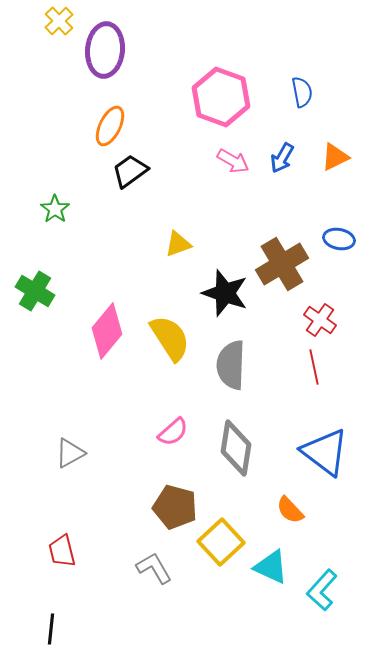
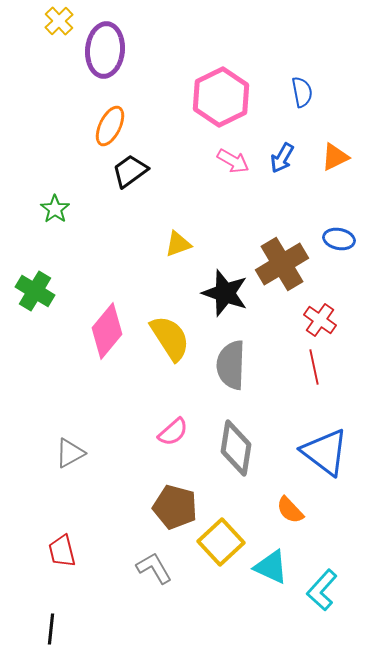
pink hexagon: rotated 14 degrees clockwise
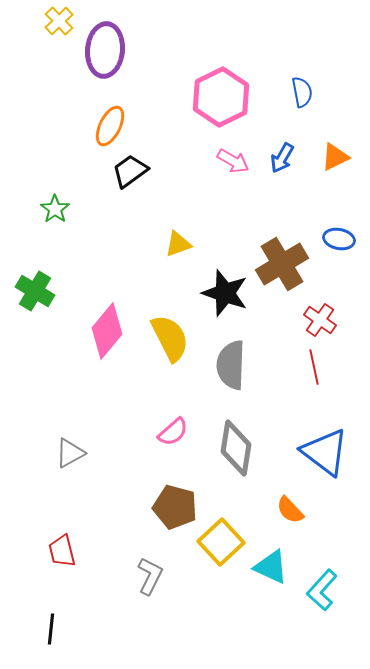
yellow semicircle: rotated 6 degrees clockwise
gray L-shape: moved 4 px left, 8 px down; rotated 57 degrees clockwise
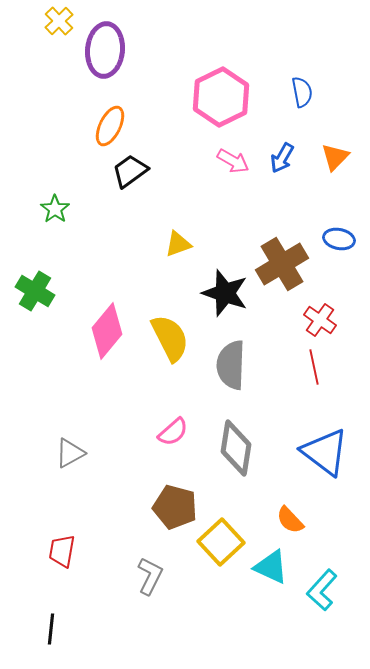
orange triangle: rotated 20 degrees counterclockwise
orange semicircle: moved 10 px down
red trapezoid: rotated 24 degrees clockwise
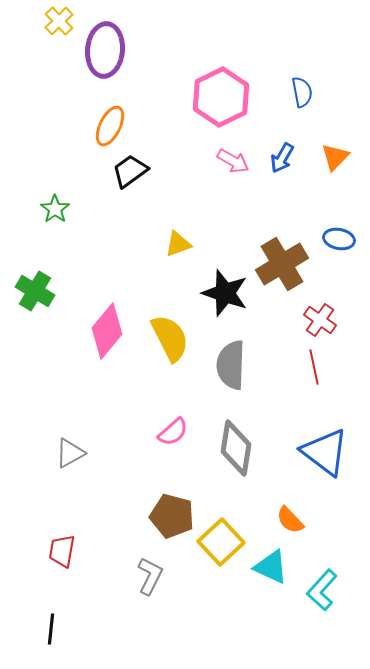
brown pentagon: moved 3 px left, 9 px down
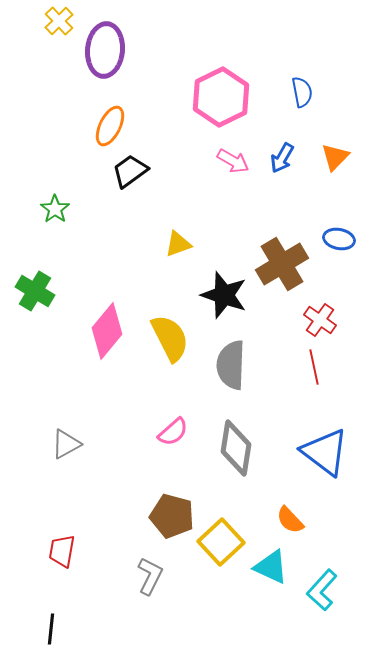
black star: moved 1 px left, 2 px down
gray triangle: moved 4 px left, 9 px up
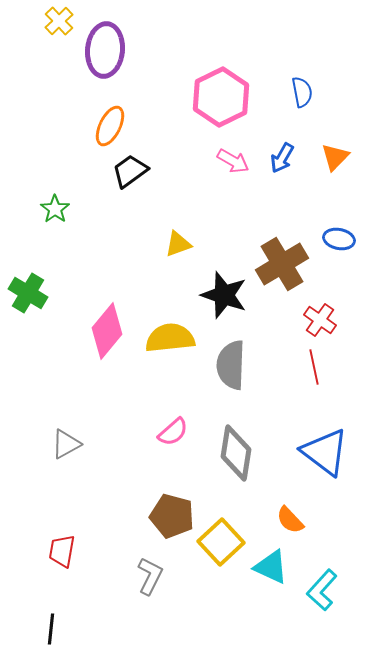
green cross: moved 7 px left, 2 px down
yellow semicircle: rotated 69 degrees counterclockwise
gray diamond: moved 5 px down
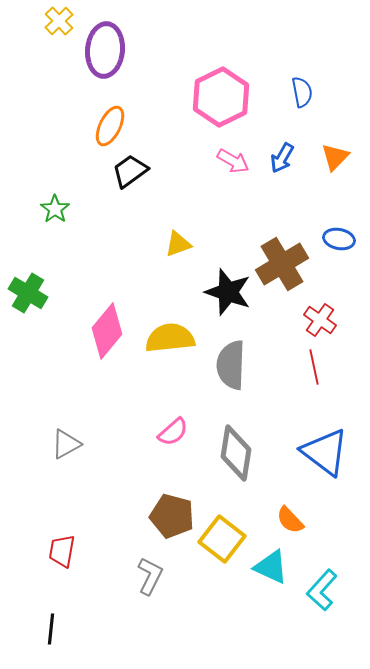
black star: moved 4 px right, 3 px up
yellow square: moved 1 px right, 3 px up; rotated 9 degrees counterclockwise
